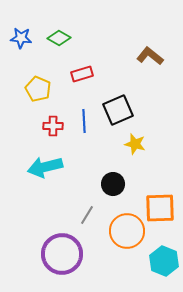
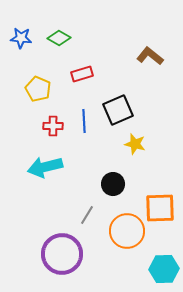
cyan hexagon: moved 8 px down; rotated 24 degrees counterclockwise
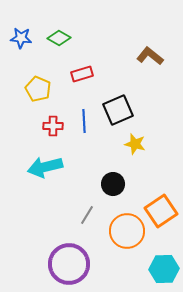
orange square: moved 1 px right, 3 px down; rotated 32 degrees counterclockwise
purple circle: moved 7 px right, 10 px down
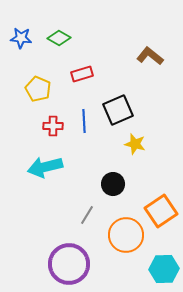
orange circle: moved 1 px left, 4 px down
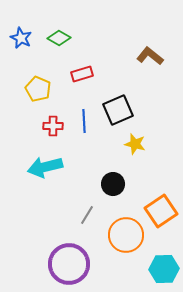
blue star: rotated 20 degrees clockwise
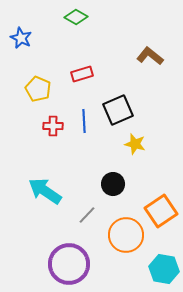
green diamond: moved 17 px right, 21 px up
cyan arrow: moved 24 px down; rotated 48 degrees clockwise
gray line: rotated 12 degrees clockwise
cyan hexagon: rotated 12 degrees clockwise
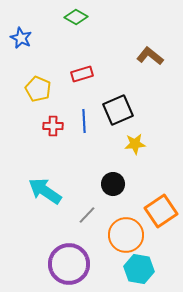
yellow star: rotated 20 degrees counterclockwise
cyan hexagon: moved 25 px left
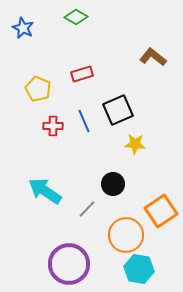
blue star: moved 2 px right, 10 px up
brown L-shape: moved 3 px right, 1 px down
blue line: rotated 20 degrees counterclockwise
yellow star: rotated 10 degrees clockwise
gray line: moved 6 px up
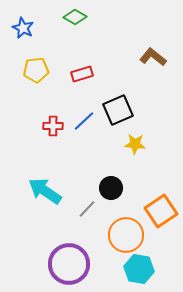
green diamond: moved 1 px left
yellow pentagon: moved 2 px left, 19 px up; rotated 30 degrees counterclockwise
blue line: rotated 70 degrees clockwise
black circle: moved 2 px left, 4 px down
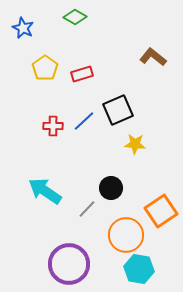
yellow pentagon: moved 9 px right, 2 px up; rotated 30 degrees counterclockwise
